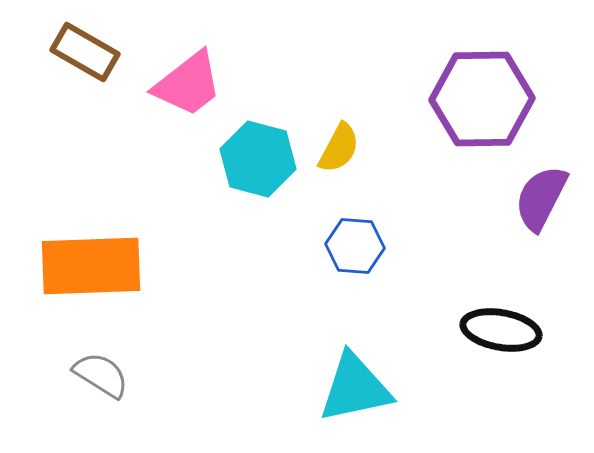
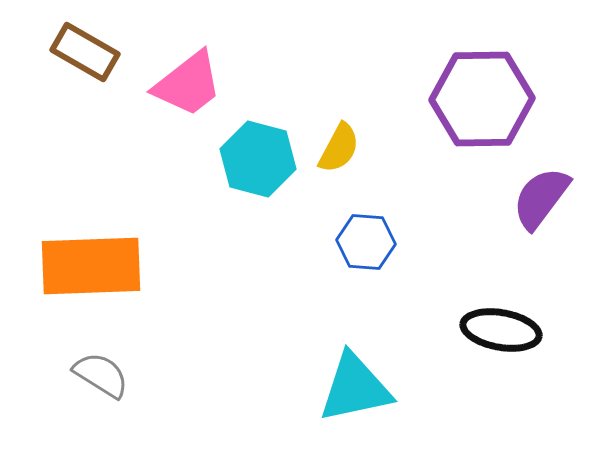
purple semicircle: rotated 10 degrees clockwise
blue hexagon: moved 11 px right, 4 px up
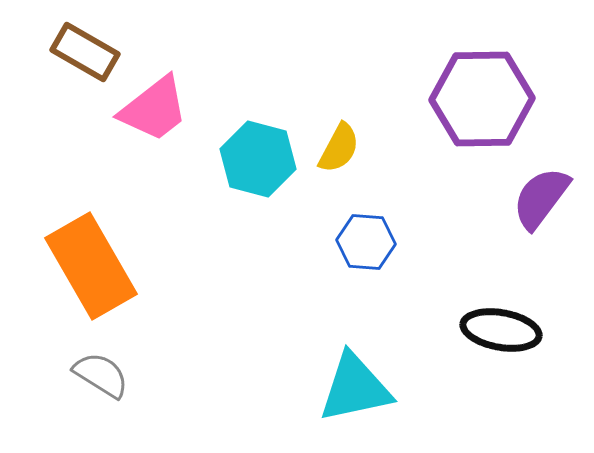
pink trapezoid: moved 34 px left, 25 px down
orange rectangle: rotated 62 degrees clockwise
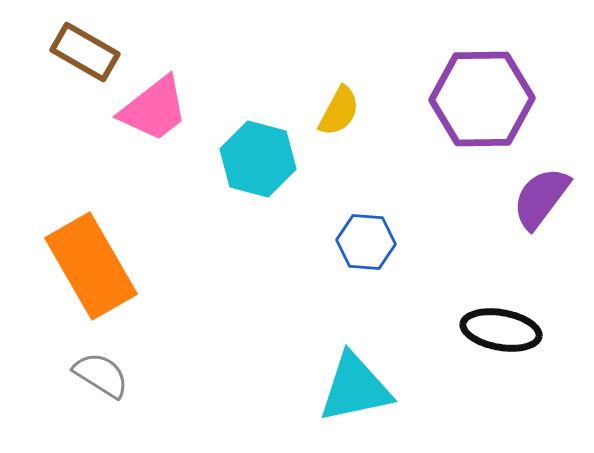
yellow semicircle: moved 37 px up
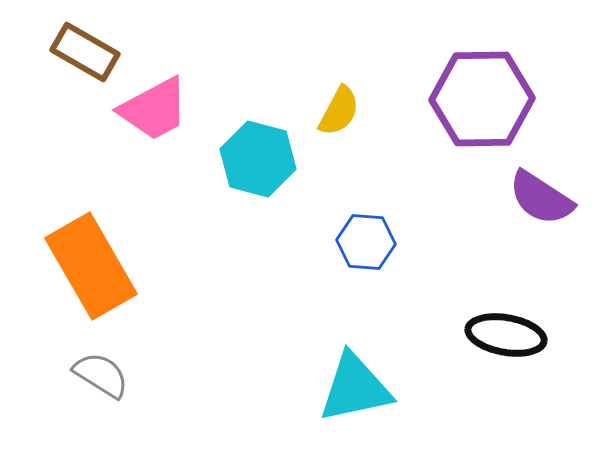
pink trapezoid: rotated 10 degrees clockwise
purple semicircle: rotated 94 degrees counterclockwise
black ellipse: moved 5 px right, 5 px down
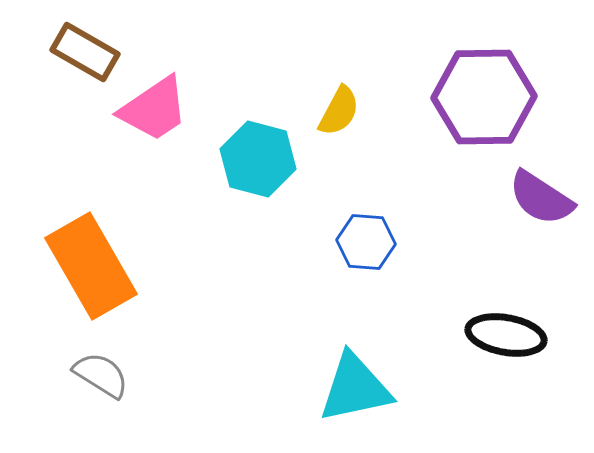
purple hexagon: moved 2 px right, 2 px up
pink trapezoid: rotated 6 degrees counterclockwise
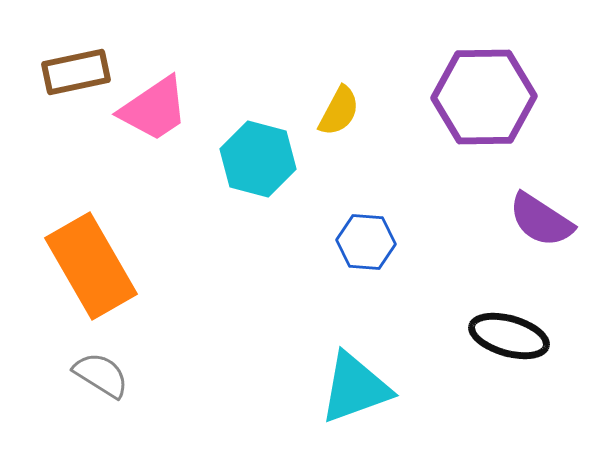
brown rectangle: moved 9 px left, 20 px down; rotated 42 degrees counterclockwise
purple semicircle: moved 22 px down
black ellipse: moved 3 px right, 1 px down; rotated 6 degrees clockwise
cyan triangle: rotated 8 degrees counterclockwise
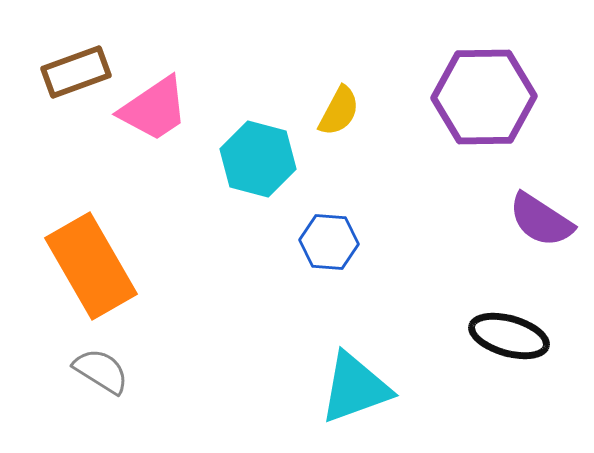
brown rectangle: rotated 8 degrees counterclockwise
blue hexagon: moved 37 px left
gray semicircle: moved 4 px up
